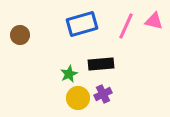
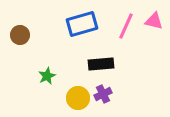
green star: moved 22 px left, 2 px down
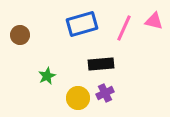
pink line: moved 2 px left, 2 px down
purple cross: moved 2 px right, 1 px up
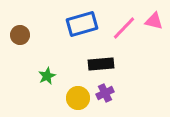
pink line: rotated 20 degrees clockwise
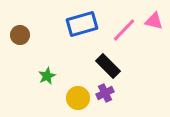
pink line: moved 2 px down
black rectangle: moved 7 px right, 2 px down; rotated 50 degrees clockwise
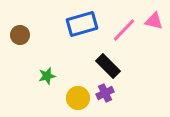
green star: rotated 12 degrees clockwise
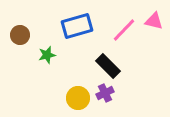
blue rectangle: moved 5 px left, 2 px down
green star: moved 21 px up
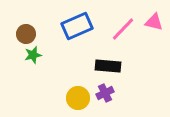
pink triangle: moved 1 px down
blue rectangle: rotated 8 degrees counterclockwise
pink line: moved 1 px left, 1 px up
brown circle: moved 6 px right, 1 px up
green star: moved 14 px left
black rectangle: rotated 40 degrees counterclockwise
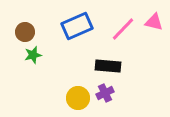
brown circle: moved 1 px left, 2 px up
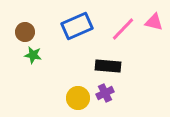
green star: rotated 24 degrees clockwise
